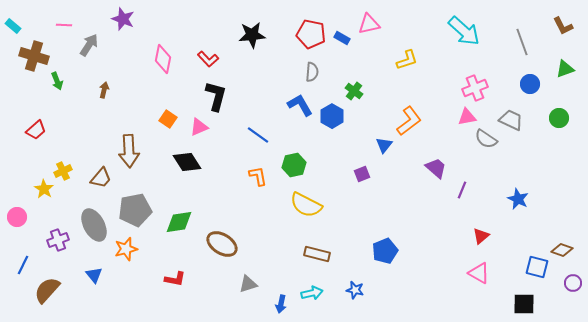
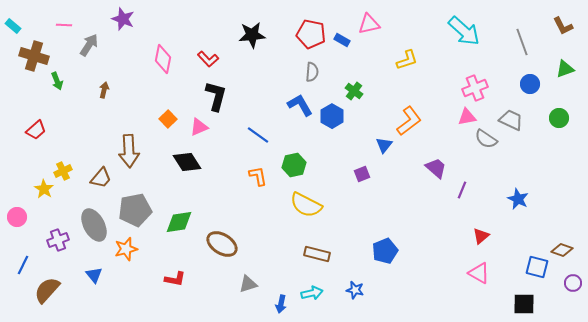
blue rectangle at (342, 38): moved 2 px down
orange square at (168, 119): rotated 12 degrees clockwise
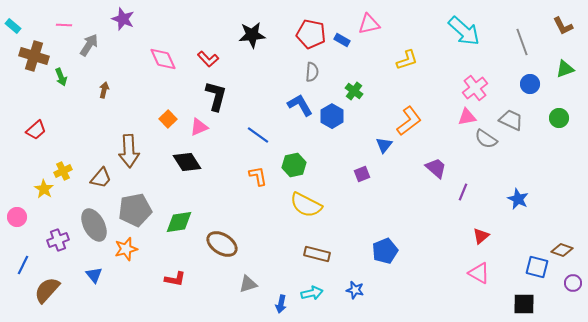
pink diamond at (163, 59): rotated 36 degrees counterclockwise
green arrow at (57, 81): moved 4 px right, 4 px up
pink cross at (475, 88): rotated 15 degrees counterclockwise
purple line at (462, 190): moved 1 px right, 2 px down
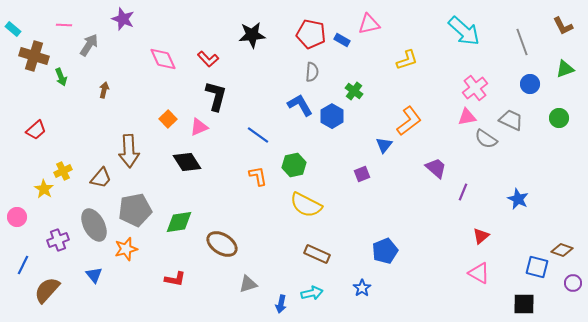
cyan rectangle at (13, 26): moved 3 px down
brown rectangle at (317, 254): rotated 10 degrees clockwise
blue star at (355, 290): moved 7 px right, 2 px up; rotated 24 degrees clockwise
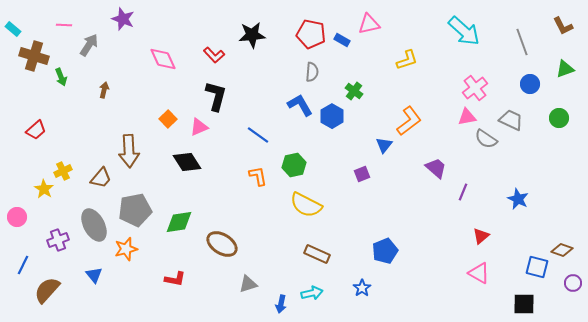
red L-shape at (208, 59): moved 6 px right, 4 px up
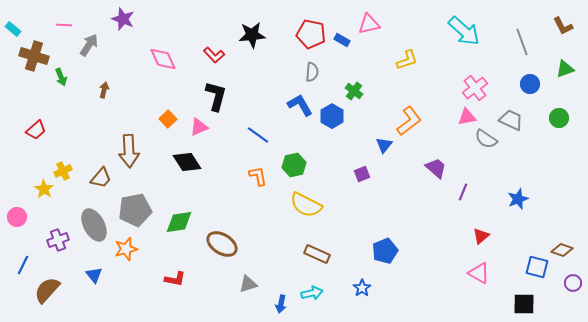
blue star at (518, 199): rotated 25 degrees clockwise
